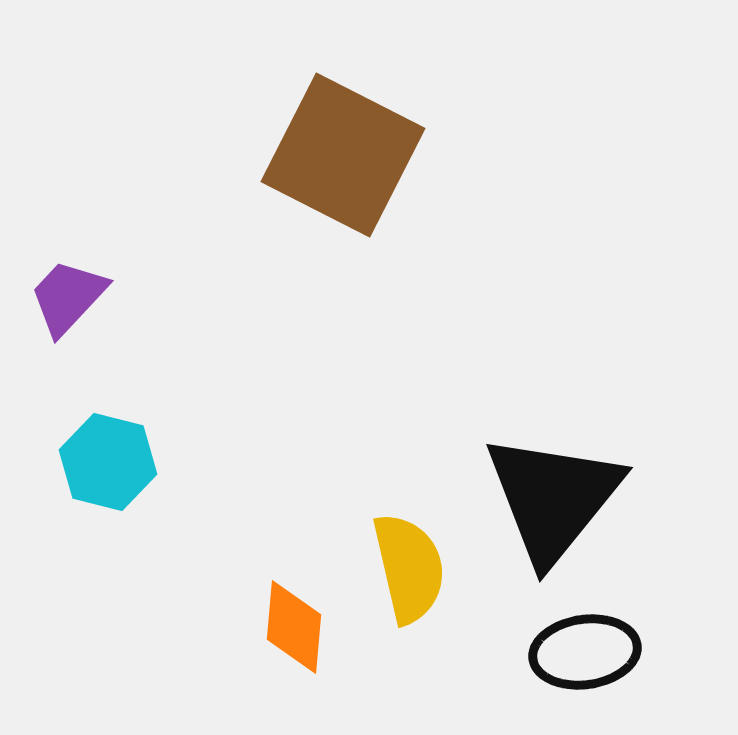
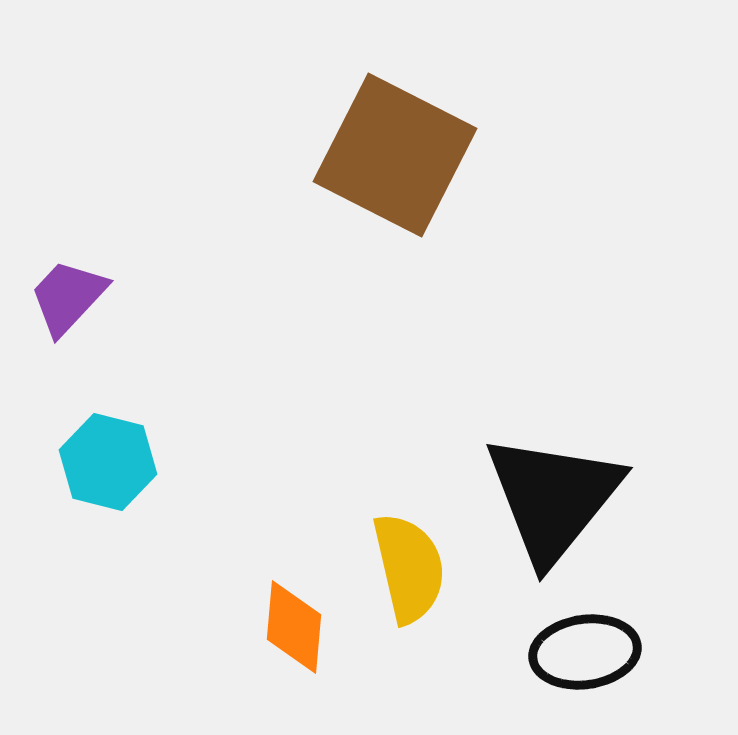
brown square: moved 52 px right
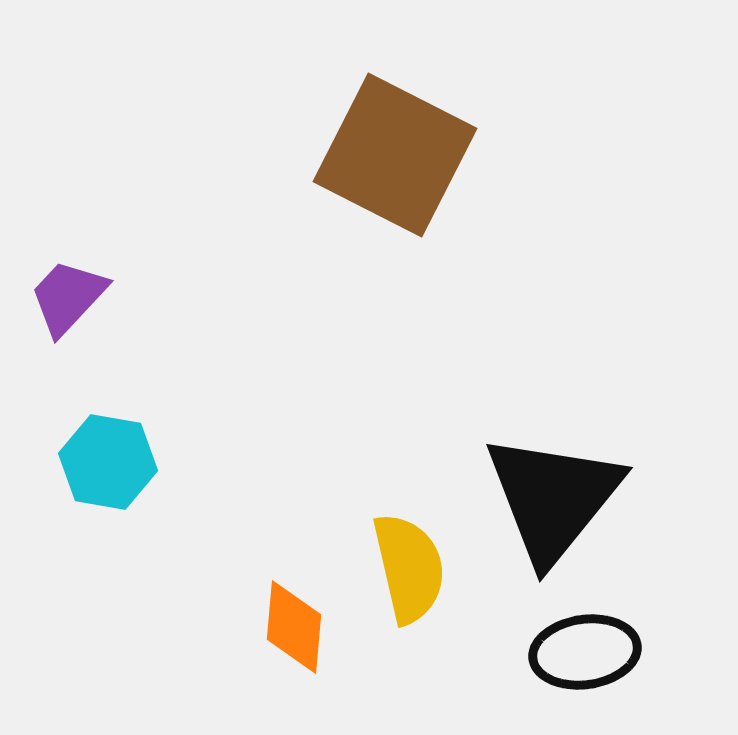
cyan hexagon: rotated 4 degrees counterclockwise
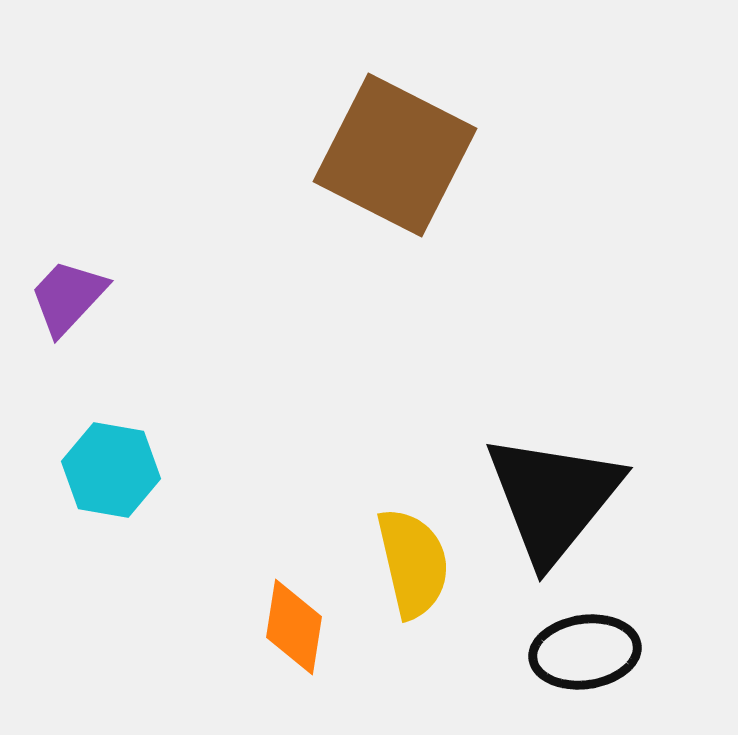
cyan hexagon: moved 3 px right, 8 px down
yellow semicircle: moved 4 px right, 5 px up
orange diamond: rotated 4 degrees clockwise
